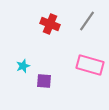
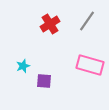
red cross: rotated 36 degrees clockwise
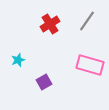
cyan star: moved 5 px left, 6 px up
purple square: moved 1 px down; rotated 35 degrees counterclockwise
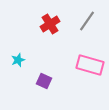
purple square: moved 1 px up; rotated 35 degrees counterclockwise
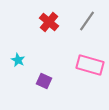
red cross: moved 1 px left, 2 px up; rotated 18 degrees counterclockwise
cyan star: rotated 24 degrees counterclockwise
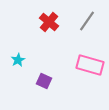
cyan star: rotated 16 degrees clockwise
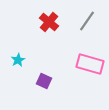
pink rectangle: moved 1 px up
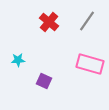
cyan star: rotated 24 degrees clockwise
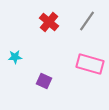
cyan star: moved 3 px left, 3 px up
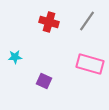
red cross: rotated 24 degrees counterclockwise
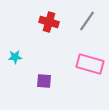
purple square: rotated 21 degrees counterclockwise
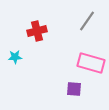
red cross: moved 12 px left, 9 px down; rotated 30 degrees counterclockwise
pink rectangle: moved 1 px right, 1 px up
purple square: moved 30 px right, 8 px down
